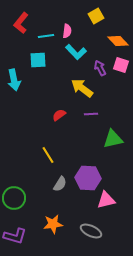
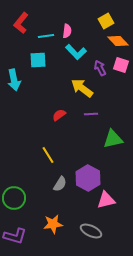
yellow square: moved 10 px right, 5 px down
purple hexagon: rotated 25 degrees clockwise
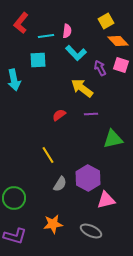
cyan L-shape: moved 1 px down
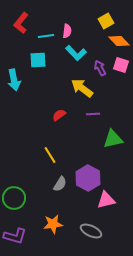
orange diamond: moved 1 px right
purple line: moved 2 px right
yellow line: moved 2 px right
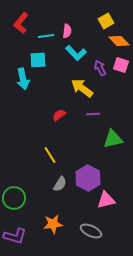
cyan arrow: moved 9 px right, 1 px up
